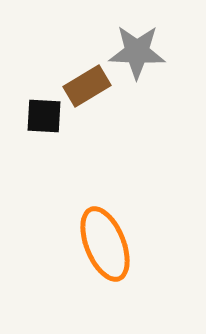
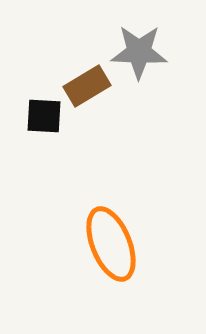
gray star: moved 2 px right
orange ellipse: moved 6 px right
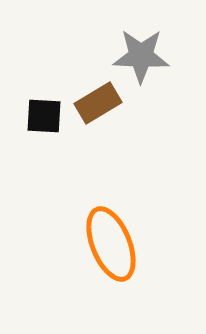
gray star: moved 2 px right, 4 px down
brown rectangle: moved 11 px right, 17 px down
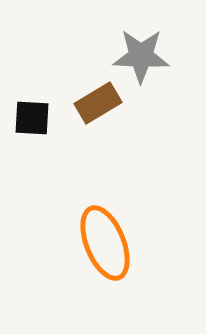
black square: moved 12 px left, 2 px down
orange ellipse: moved 6 px left, 1 px up
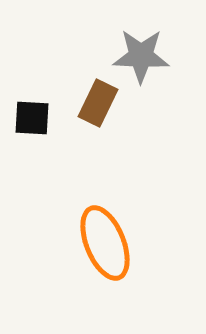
brown rectangle: rotated 33 degrees counterclockwise
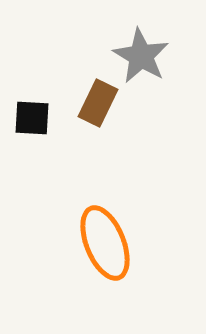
gray star: rotated 28 degrees clockwise
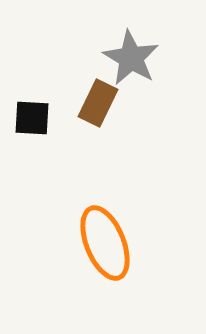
gray star: moved 10 px left, 2 px down
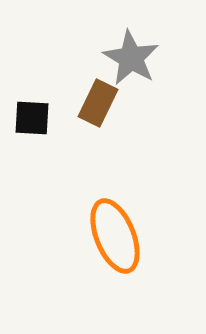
orange ellipse: moved 10 px right, 7 px up
